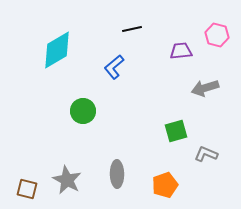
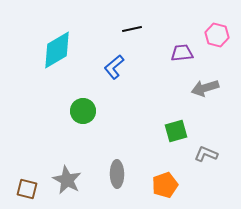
purple trapezoid: moved 1 px right, 2 px down
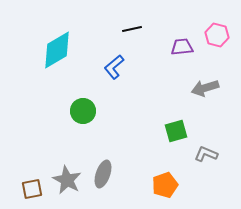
purple trapezoid: moved 6 px up
gray ellipse: moved 14 px left; rotated 20 degrees clockwise
brown square: moved 5 px right; rotated 25 degrees counterclockwise
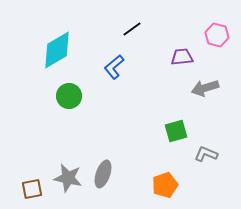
black line: rotated 24 degrees counterclockwise
purple trapezoid: moved 10 px down
green circle: moved 14 px left, 15 px up
gray star: moved 1 px right, 2 px up; rotated 16 degrees counterclockwise
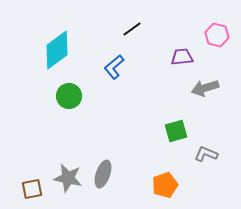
cyan diamond: rotated 6 degrees counterclockwise
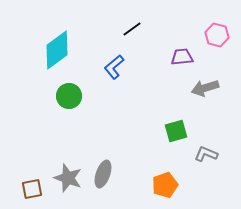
gray star: rotated 8 degrees clockwise
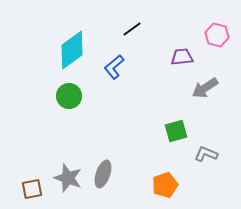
cyan diamond: moved 15 px right
gray arrow: rotated 16 degrees counterclockwise
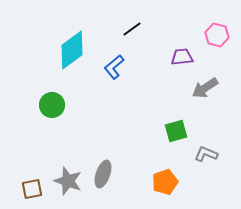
green circle: moved 17 px left, 9 px down
gray star: moved 3 px down
orange pentagon: moved 3 px up
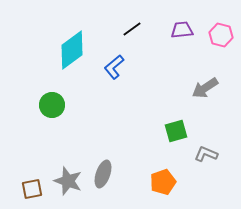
pink hexagon: moved 4 px right
purple trapezoid: moved 27 px up
orange pentagon: moved 2 px left
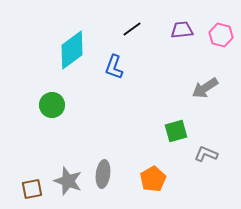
blue L-shape: rotated 30 degrees counterclockwise
gray ellipse: rotated 12 degrees counterclockwise
orange pentagon: moved 10 px left, 3 px up; rotated 10 degrees counterclockwise
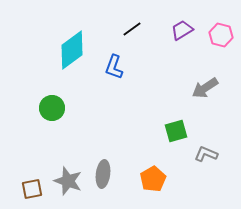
purple trapezoid: rotated 25 degrees counterclockwise
green circle: moved 3 px down
